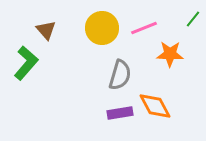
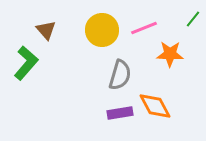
yellow circle: moved 2 px down
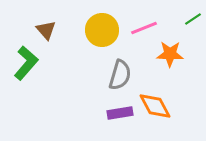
green line: rotated 18 degrees clockwise
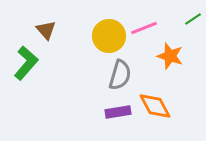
yellow circle: moved 7 px right, 6 px down
orange star: moved 2 px down; rotated 16 degrees clockwise
purple rectangle: moved 2 px left, 1 px up
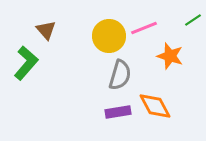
green line: moved 1 px down
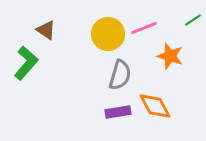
brown triangle: rotated 15 degrees counterclockwise
yellow circle: moved 1 px left, 2 px up
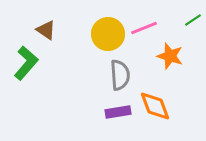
gray semicircle: rotated 20 degrees counterclockwise
orange diamond: rotated 8 degrees clockwise
